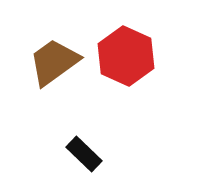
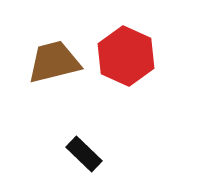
brown trapezoid: rotated 22 degrees clockwise
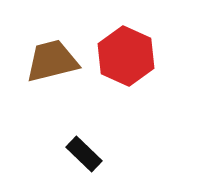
brown trapezoid: moved 2 px left, 1 px up
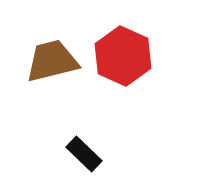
red hexagon: moved 3 px left
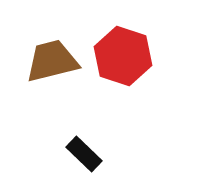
red hexagon: rotated 6 degrees counterclockwise
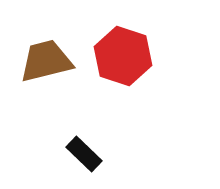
brown trapezoid: moved 6 px left
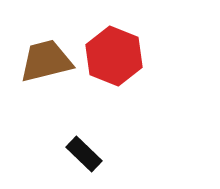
red hexagon: moved 9 px left; rotated 4 degrees clockwise
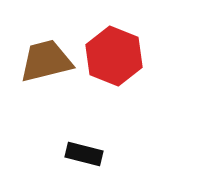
black rectangle: rotated 30 degrees counterclockwise
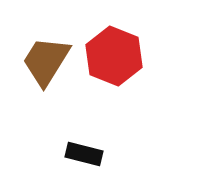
brown trapezoid: rotated 44 degrees counterclockwise
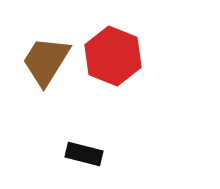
red hexagon: moved 1 px left
